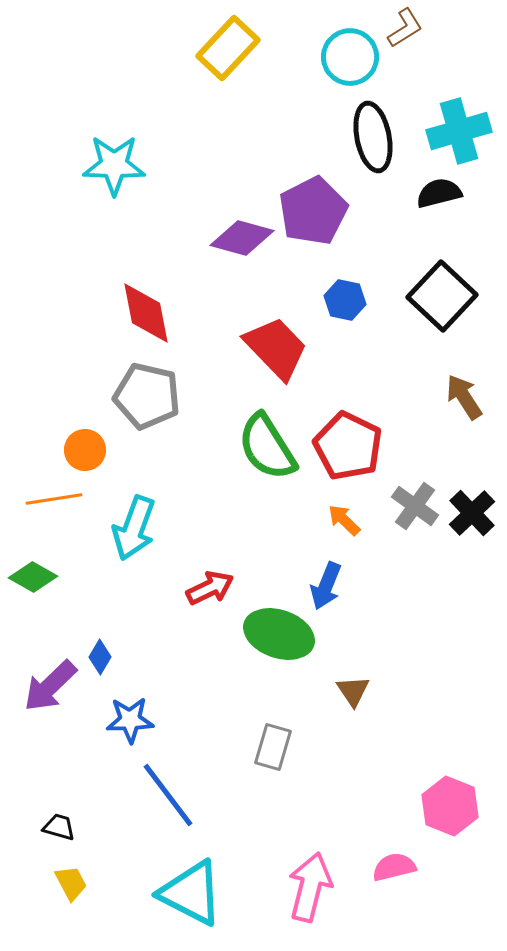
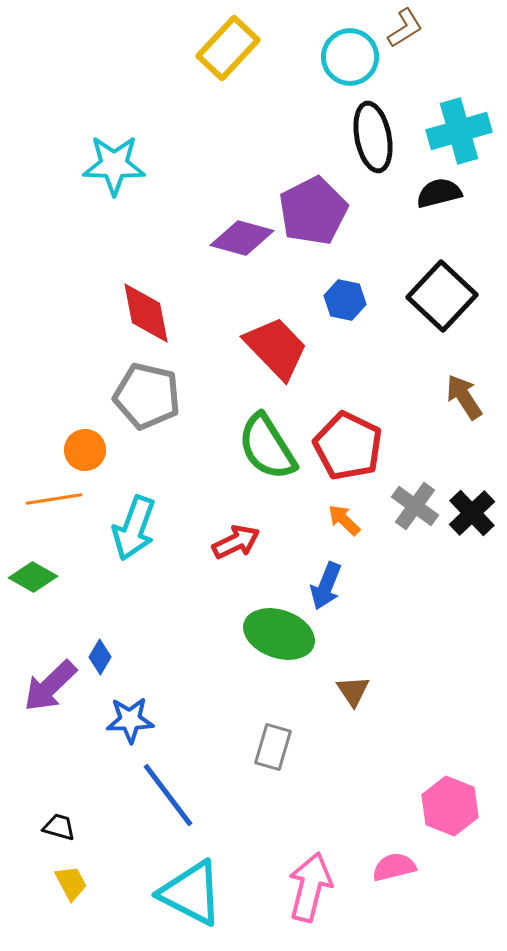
red arrow: moved 26 px right, 46 px up
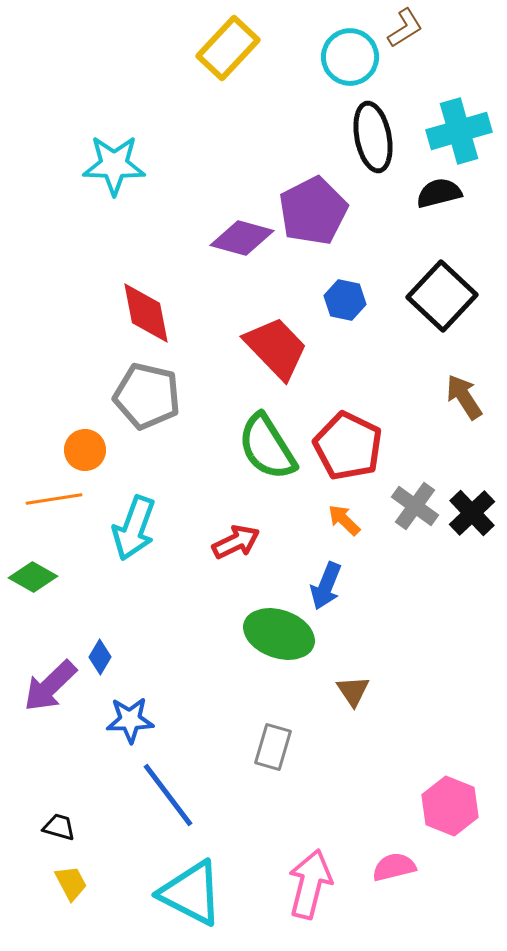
pink arrow: moved 3 px up
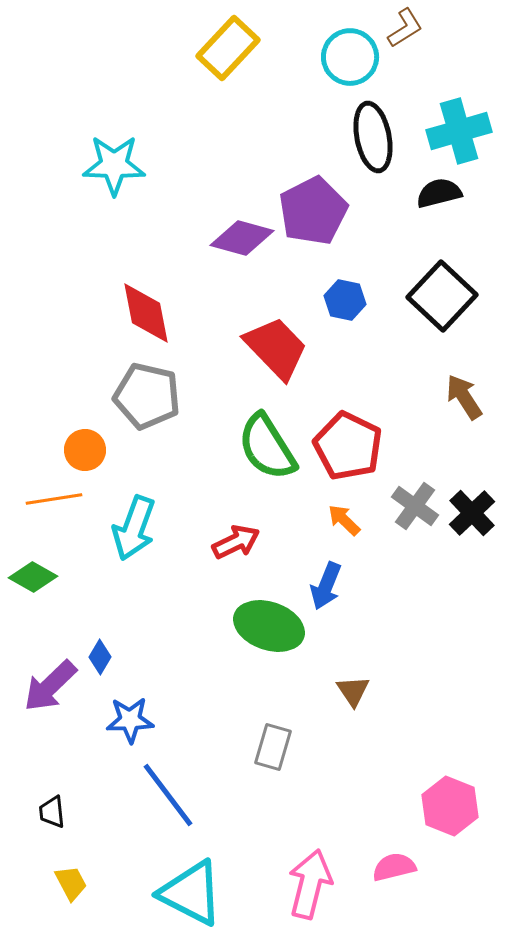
green ellipse: moved 10 px left, 8 px up
black trapezoid: moved 7 px left, 15 px up; rotated 112 degrees counterclockwise
